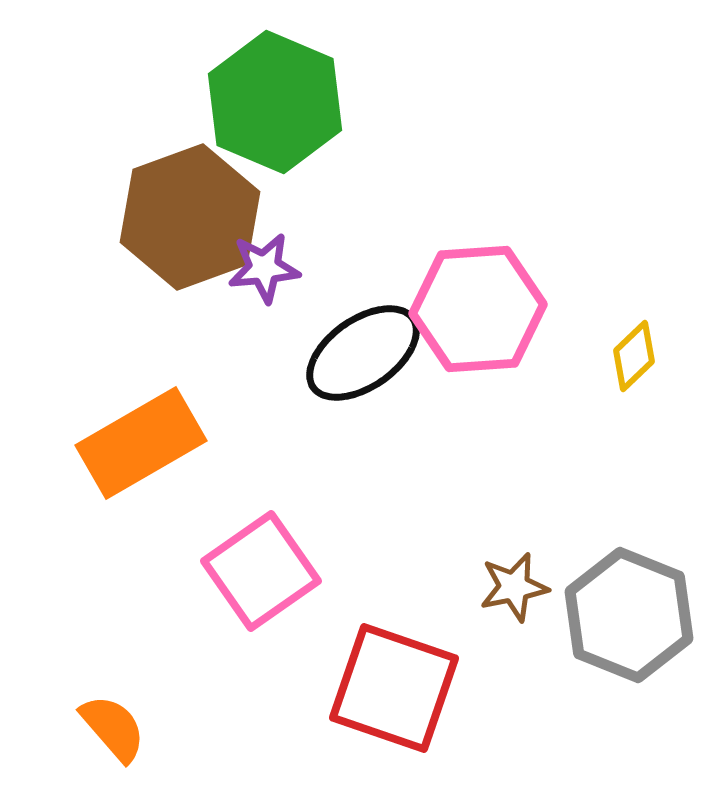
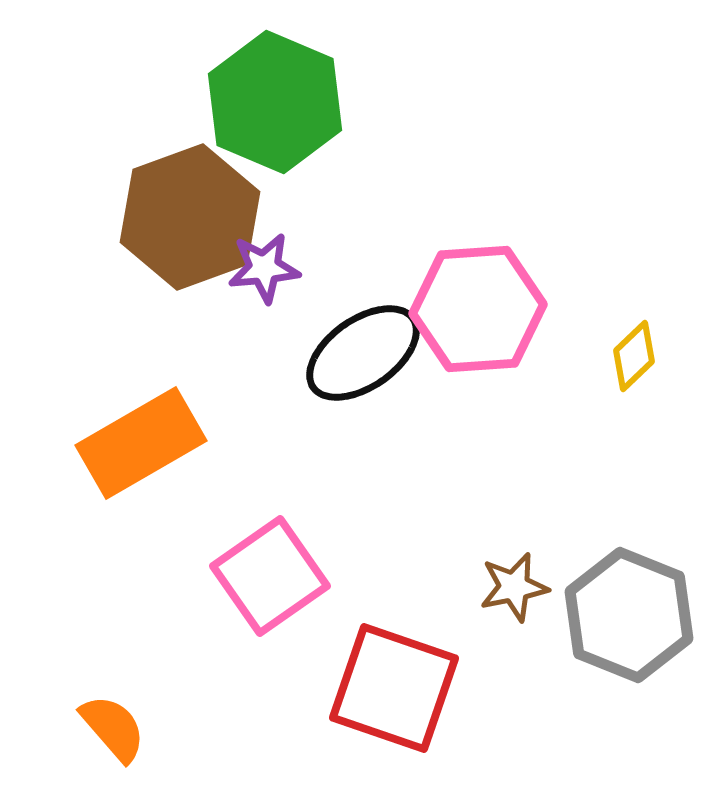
pink square: moved 9 px right, 5 px down
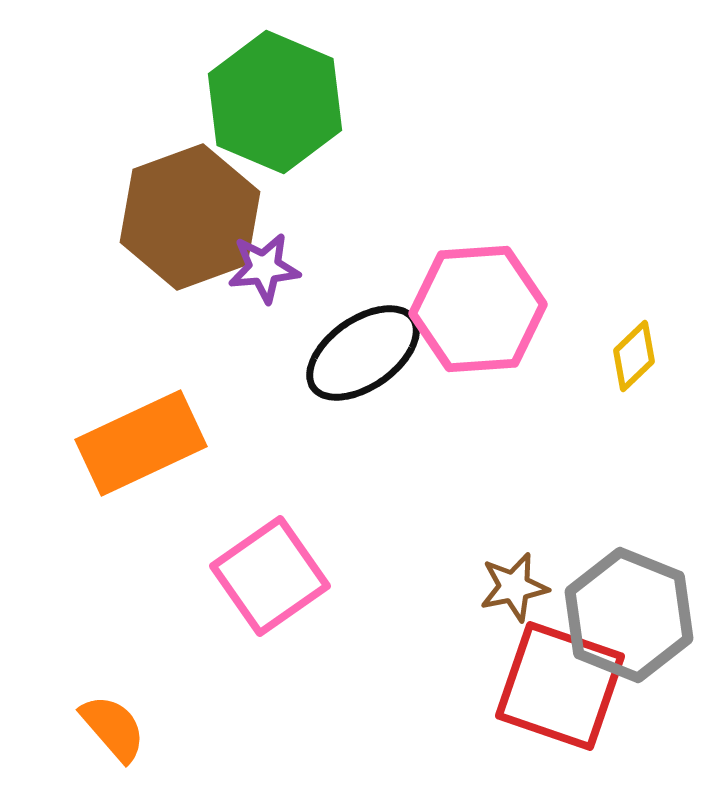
orange rectangle: rotated 5 degrees clockwise
red square: moved 166 px right, 2 px up
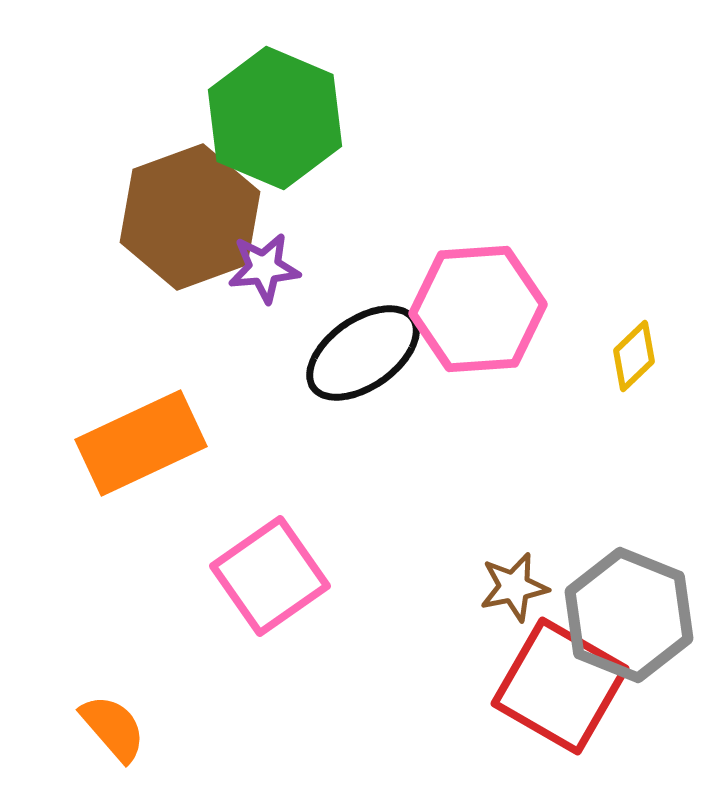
green hexagon: moved 16 px down
red square: rotated 11 degrees clockwise
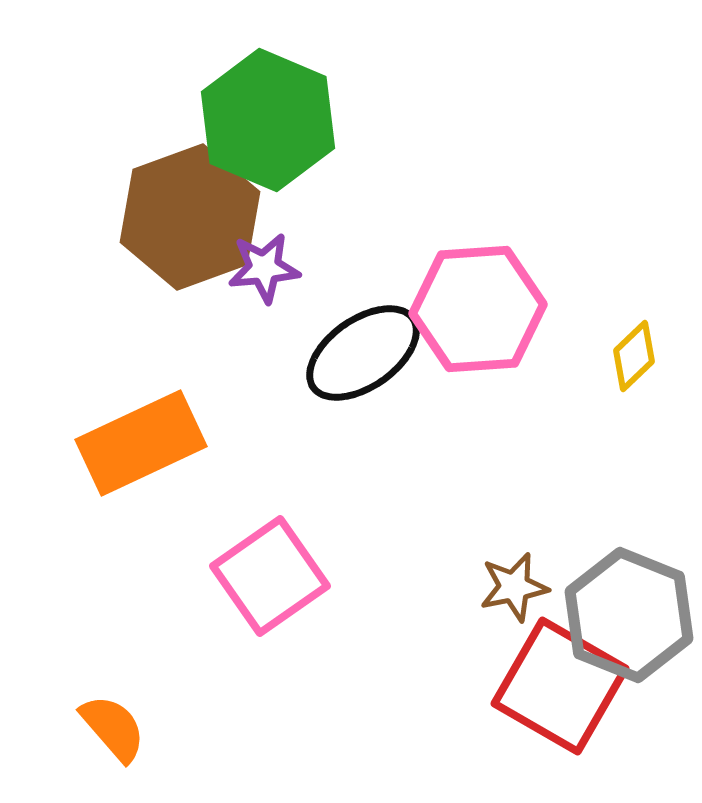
green hexagon: moved 7 px left, 2 px down
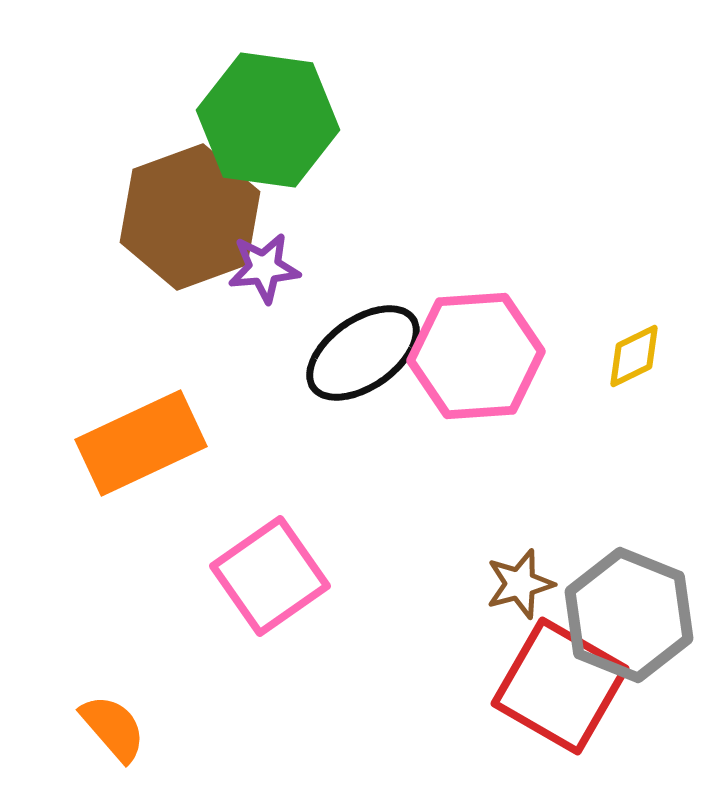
green hexagon: rotated 15 degrees counterclockwise
pink hexagon: moved 2 px left, 47 px down
yellow diamond: rotated 18 degrees clockwise
brown star: moved 6 px right, 3 px up; rotated 4 degrees counterclockwise
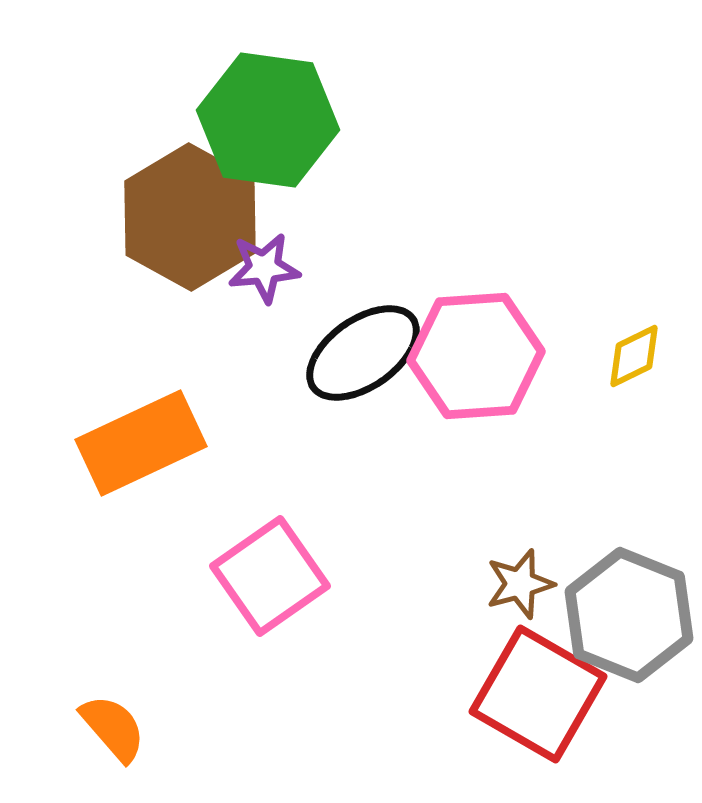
brown hexagon: rotated 11 degrees counterclockwise
red square: moved 22 px left, 8 px down
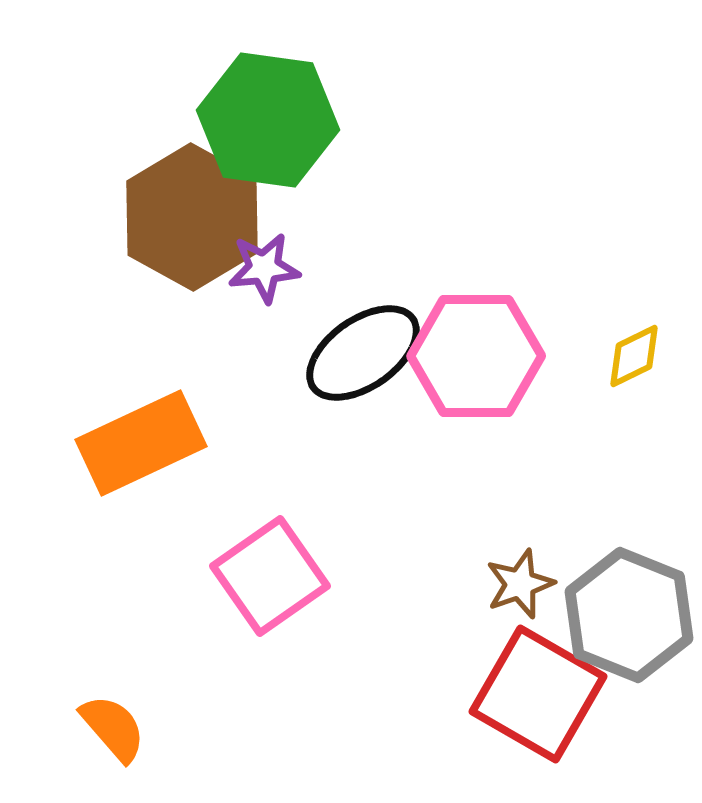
brown hexagon: moved 2 px right
pink hexagon: rotated 4 degrees clockwise
brown star: rotated 4 degrees counterclockwise
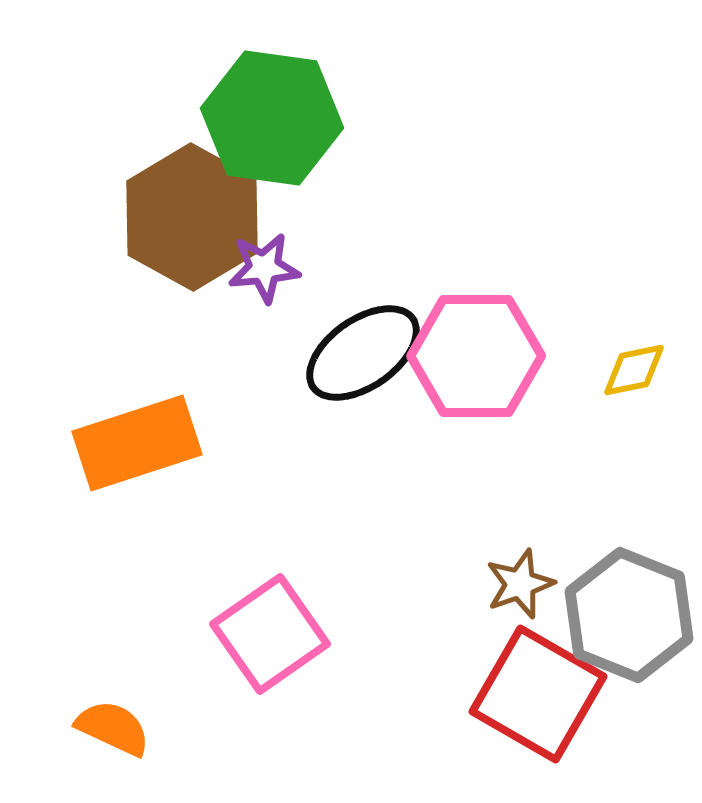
green hexagon: moved 4 px right, 2 px up
yellow diamond: moved 14 px down; rotated 14 degrees clockwise
orange rectangle: moved 4 px left; rotated 7 degrees clockwise
pink square: moved 58 px down
orange semicircle: rotated 24 degrees counterclockwise
